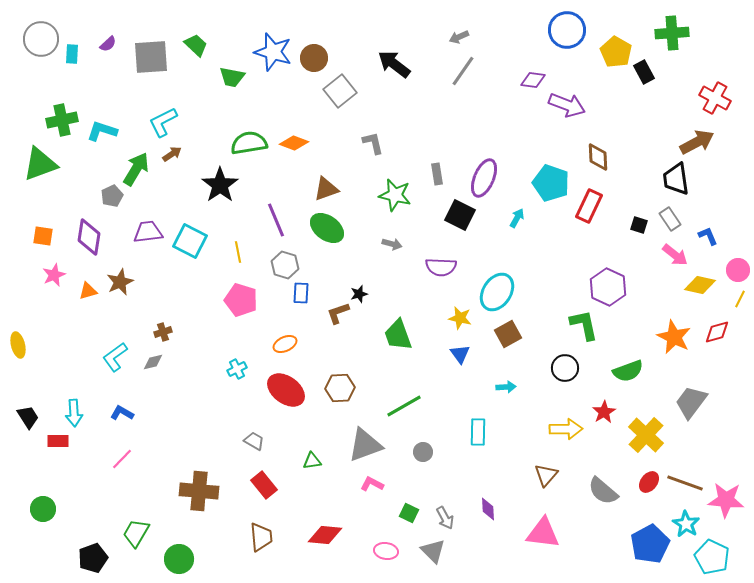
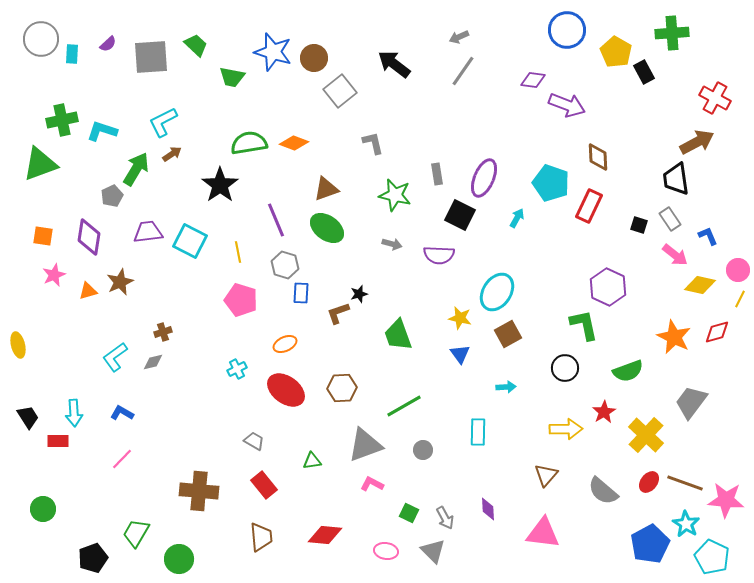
purple semicircle at (441, 267): moved 2 px left, 12 px up
brown hexagon at (340, 388): moved 2 px right
gray circle at (423, 452): moved 2 px up
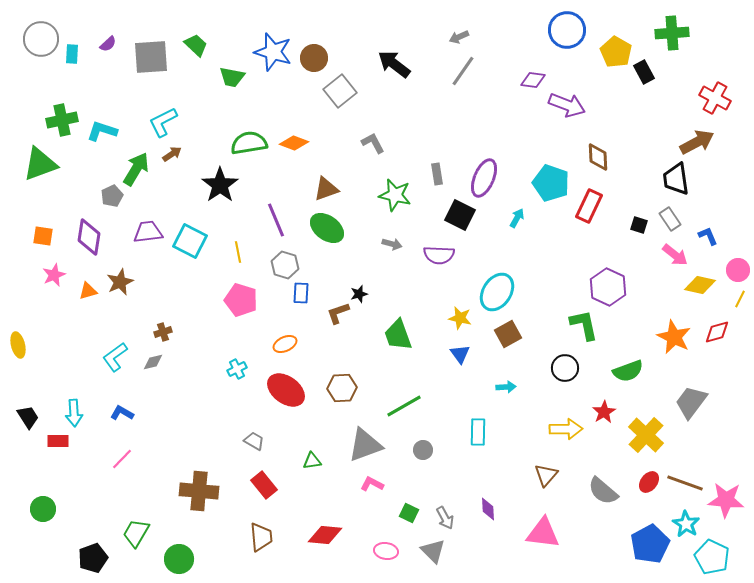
gray L-shape at (373, 143): rotated 15 degrees counterclockwise
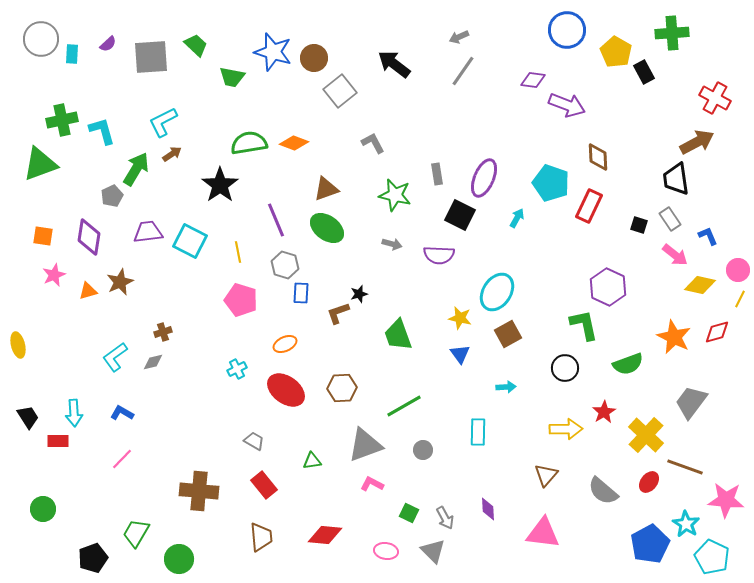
cyan L-shape at (102, 131): rotated 56 degrees clockwise
green semicircle at (628, 371): moved 7 px up
brown line at (685, 483): moved 16 px up
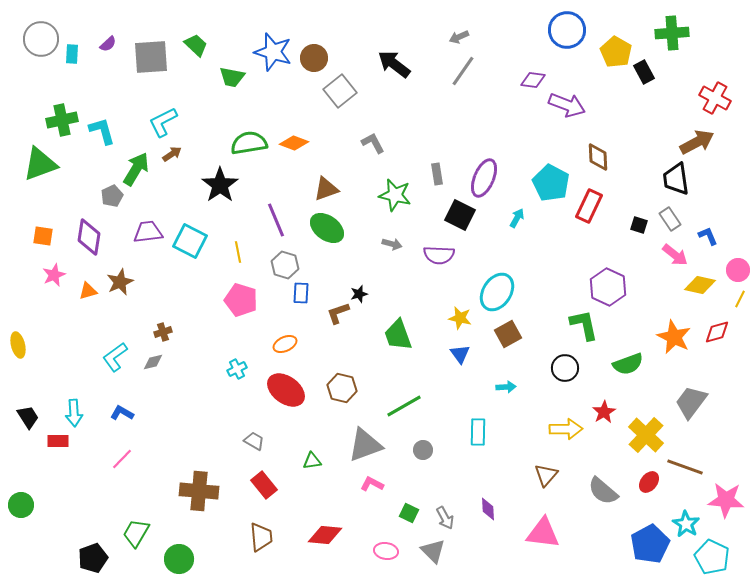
cyan pentagon at (551, 183): rotated 9 degrees clockwise
brown hexagon at (342, 388): rotated 16 degrees clockwise
green circle at (43, 509): moved 22 px left, 4 px up
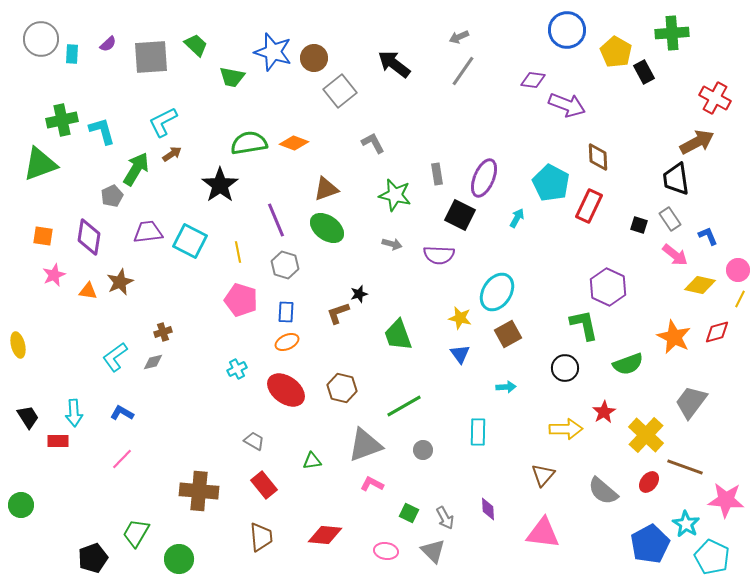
orange triangle at (88, 291): rotated 24 degrees clockwise
blue rectangle at (301, 293): moved 15 px left, 19 px down
orange ellipse at (285, 344): moved 2 px right, 2 px up
brown triangle at (546, 475): moved 3 px left
